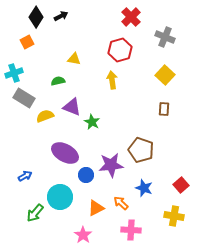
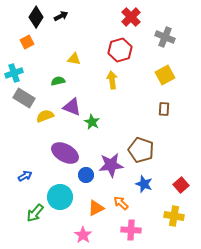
yellow square: rotated 18 degrees clockwise
blue star: moved 4 px up
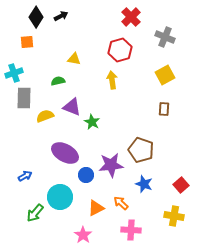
orange square: rotated 24 degrees clockwise
gray rectangle: rotated 60 degrees clockwise
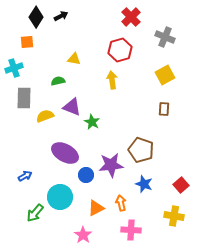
cyan cross: moved 5 px up
orange arrow: rotated 35 degrees clockwise
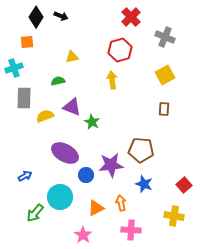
black arrow: rotated 48 degrees clockwise
yellow triangle: moved 2 px left, 2 px up; rotated 24 degrees counterclockwise
brown pentagon: rotated 15 degrees counterclockwise
red square: moved 3 px right
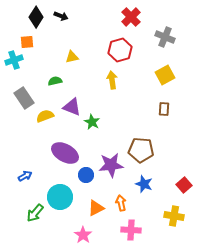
cyan cross: moved 8 px up
green semicircle: moved 3 px left
gray rectangle: rotated 35 degrees counterclockwise
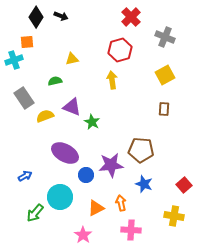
yellow triangle: moved 2 px down
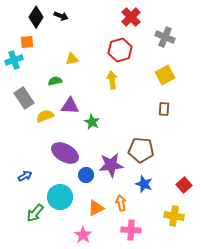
purple triangle: moved 2 px left, 1 px up; rotated 18 degrees counterclockwise
